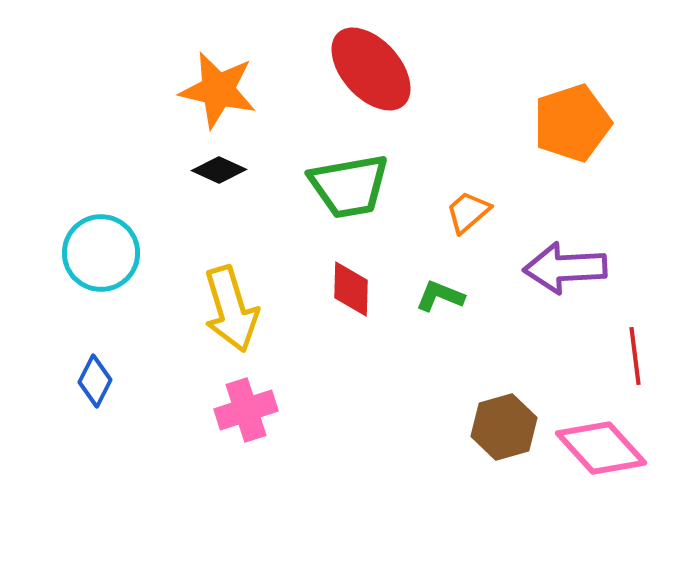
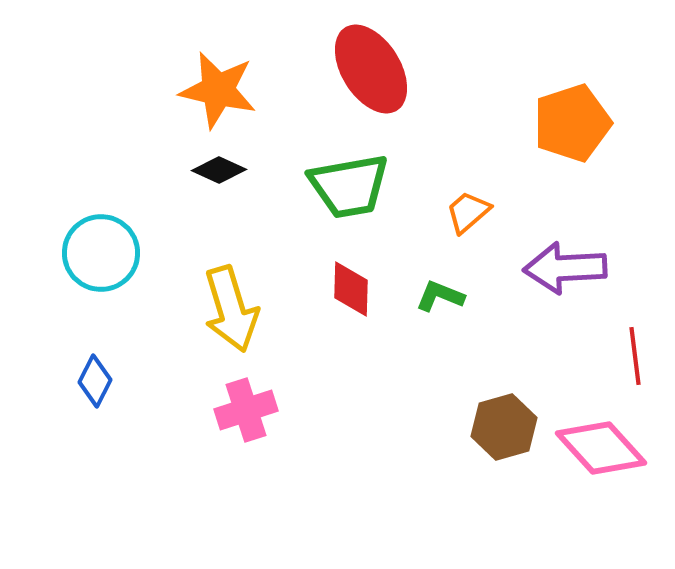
red ellipse: rotated 10 degrees clockwise
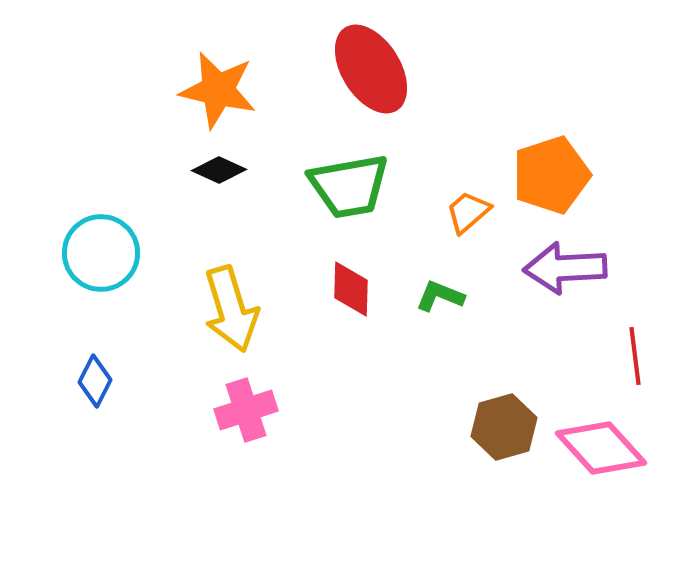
orange pentagon: moved 21 px left, 52 px down
